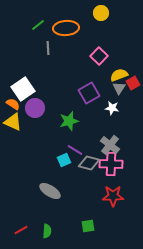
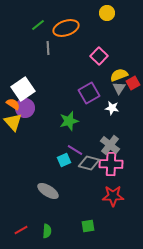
yellow circle: moved 6 px right
orange ellipse: rotated 15 degrees counterclockwise
purple circle: moved 10 px left
yellow triangle: rotated 24 degrees clockwise
gray ellipse: moved 2 px left
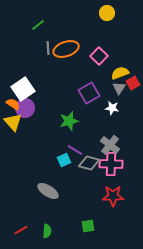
orange ellipse: moved 21 px down
yellow semicircle: moved 1 px right, 2 px up
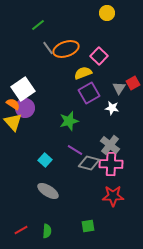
gray line: rotated 32 degrees counterclockwise
yellow semicircle: moved 37 px left
cyan square: moved 19 px left; rotated 24 degrees counterclockwise
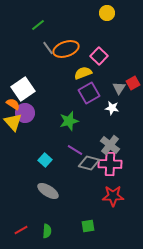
purple circle: moved 5 px down
pink cross: moved 1 px left
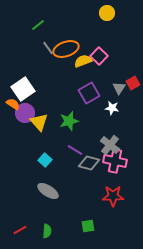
yellow semicircle: moved 12 px up
yellow triangle: moved 26 px right
pink cross: moved 5 px right, 3 px up; rotated 10 degrees clockwise
red line: moved 1 px left
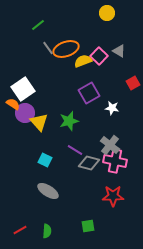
gray triangle: moved 37 px up; rotated 32 degrees counterclockwise
cyan square: rotated 16 degrees counterclockwise
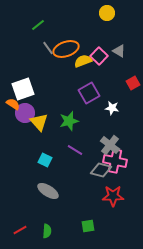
white square: rotated 15 degrees clockwise
gray diamond: moved 12 px right, 7 px down
